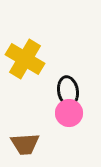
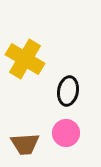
black ellipse: rotated 20 degrees clockwise
pink circle: moved 3 px left, 20 px down
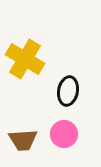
pink circle: moved 2 px left, 1 px down
brown trapezoid: moved 2 px left, 4 px up
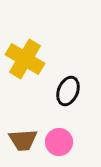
black ellipse: rotated 12 degrees clockwise
pink circle: moved 5 px left, 8 px down
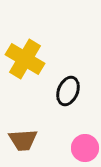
pink circle: moved 26 px right, 6 px down
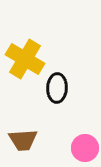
black ellipse: moved 11 px left, 3 px up; rotated 20 degrees counterclockwise
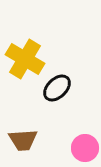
black ellipse: rotated 44 degrees clockwise
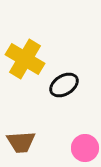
black ellipse: moved 7 px right, 3 px up; rotated 12 degrees clockwise
brown trapezoid: moved 2 px left, 2 px down
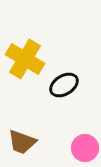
brown trapezoid: moved 1 px right; rotated 24 degrees clockwise
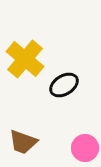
yellow cross: rotated 9 degrees clockwise
brown trapezoid: moved 1 px right
